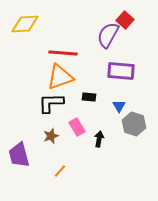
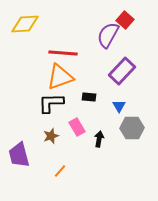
purple rectangle: moved 1 px right; rotated 52 degrees counterclockwise
gray hexagon: moved 2 px left, 4 px down; rotated 20 degrees counterclockwise
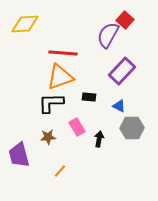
blue triangle: rotated 32 degrees counterclockwise
brown star: moved 3 px left, 1 px down; rotated 14 degrees clockwise
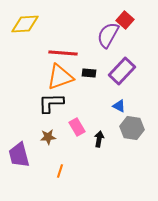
black rectangle: moved 24 px up
gray hexagon: rotated 10 degrees clockwise
orange line: rotated 24 degrees counterclockwise
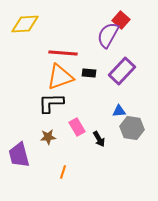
red square: moved 4 px left
blue triangle: moved 5 px down; rotated 32 degrees counterclockwise
black arrow: rotated 140 degrees clockwise
orange line: moved 3 px right, 1 px down
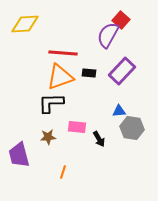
pink rectangle: rotated 54 degrees counterclockwise
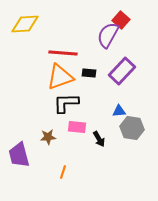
black L-shape: moved 15 px right
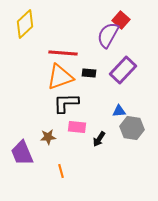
yellow diamond: rotated 40 degrees counterclockwise
purple rectangle: moved 1 px right, 1 px up
black arrow: rotated 63 degrees clockwise
purple trapezoid: moved 3 px right, 2 px up; rotated 8 degrees counterclockwise
orange line: moved 2 px left, 1 px up; rotated 32 degrees counterclockwise
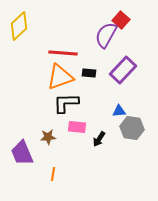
yellow diamond: moved 6 px left, 2 px down
purple semicircle: moved 2 px left
orange line: moved 8 px left, 3 px down; rotated 24 degrees clockwise
